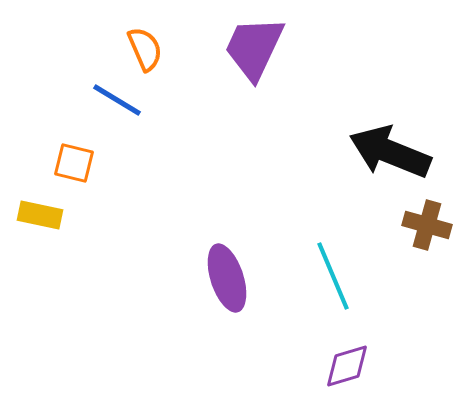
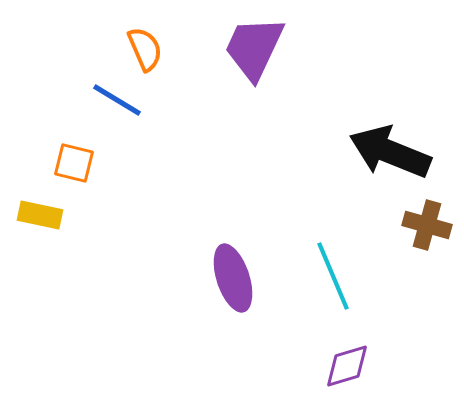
purple ellipse: moved 6 px right
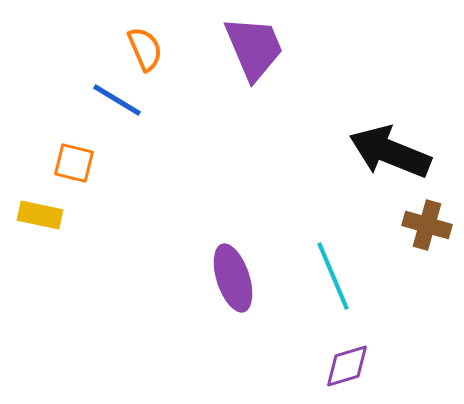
purple trapezoid: rotated 132 degrees clockwise
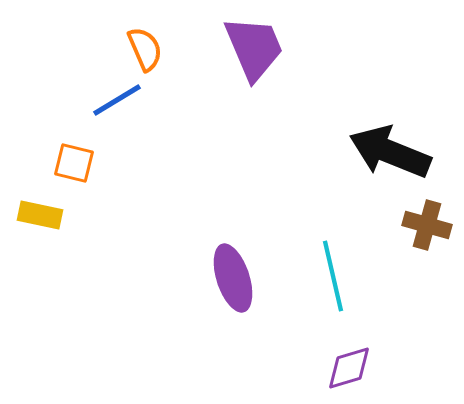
blue line: rotated 62 degrees counterclockwise
cyan line: rotated 10 degrees clockwise
purple diamond: moved 2 px right, 2 px down
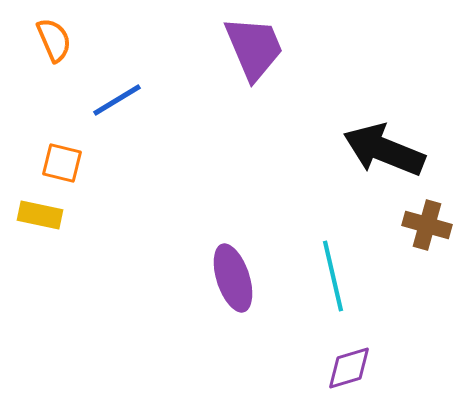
orange semicircle: moved 91 px left, 9 px up
black arrow: moved 6 px left, 2 px up
orange square: moved 12 px left
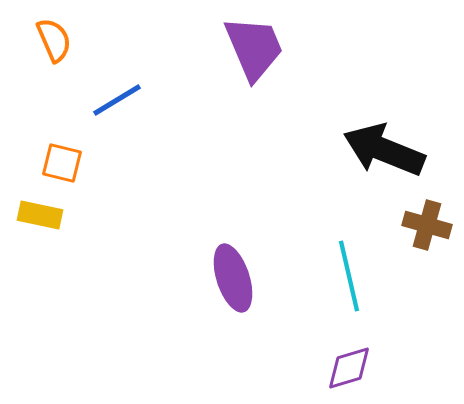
cyan line: moved 16 px right
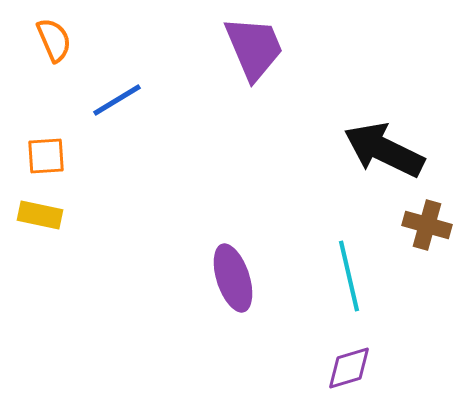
black arrow: rotated 4 degrees clockwise
orange square: moved 16 px left, 7 px up; rotated 18 degrees counterclockwise
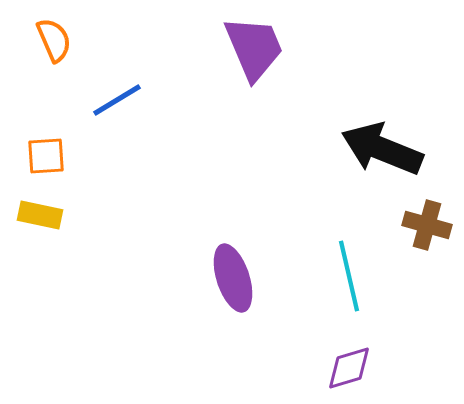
black arrow: moved 2 px left, 1 px up; rotated 4 degrees counterclockwise
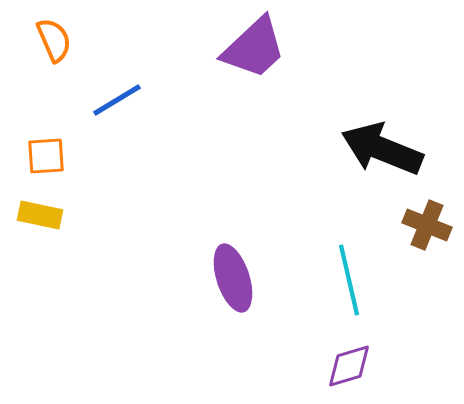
purple trapezoid: rotated 70 degrees clockwise
brown cross: rotated 6 degrees clockwise
cyan line: moved 4 px down
purple diamond: moved 2 px up
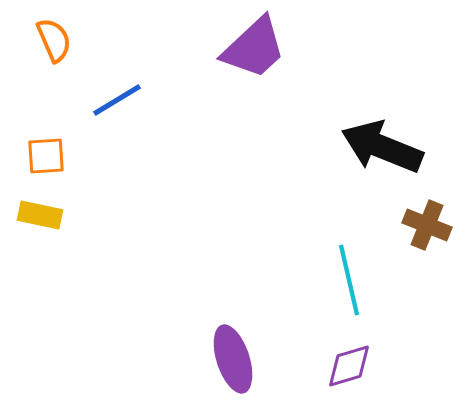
black arrow: moved 2 px up
purple ellipse: moved 81 px down
